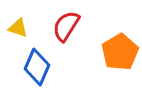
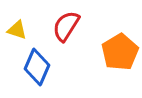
yellow triangle: moved 1 px left, 2 px down
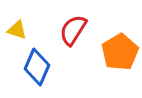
red semicircle: moved 7 px right, 4 px down
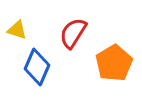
red semicircle: moved 3 px down
orange pentagon: moved 6 px left, 11 px down
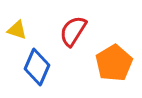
red semicircle: moved 2 px up
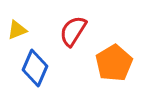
yellow triangle: rotated 40 degrees counterclockwise
blue diamond: moved 2 px left, 1 px down
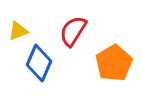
yellow triangle: moved 1 px right, 1 px down
blue diamond: moved 4 px right, 5 px up
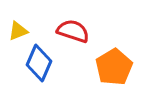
red semicircle: rotated 76 degrees clockwise
orange pentagon: moved 4 px down
